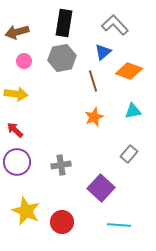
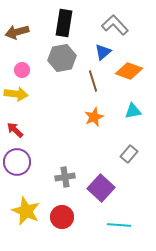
pink circle: moved 2 px left, 9 px down
gray cross: moved 4 px right, 12 px down
red circle: moved 5 px up
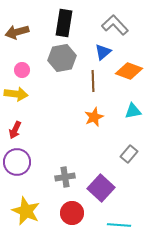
brown line: rotated 15 degrees clockwise
red arrow: rotated 108 degrees counterclockwise
red circle: moved 10 px right, 4 px up
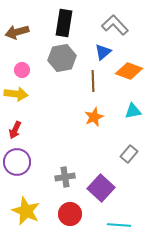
red circle: moved 2 px left, 1 px down
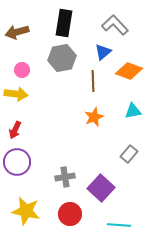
yellow star: rotated 12 degrees counterclockwise
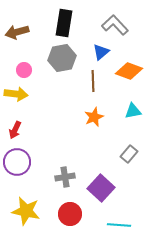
blue triangle: moved 2 px left
pink circle: moved 2 px right
